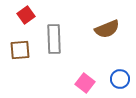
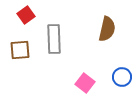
brown semicircle: rotated 55 degrees counterclockwise
blue circle: moved 2 px right, 2 px up
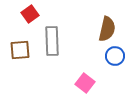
red square: moved 4 px right, 1 px up
gray rectangle: moved 2 px left, 2 px down
blue circle: moved 7 px left, 21 px up
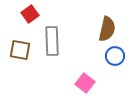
brown square: rotated 15 degrees clockwise
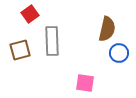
brown square: rotated 25 degrees counterclockwise
blue circle: moved 4 px right, 3 px up
pink square: rotated 30 degrees counterclockwise
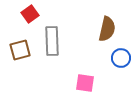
blue circle: moved 2 px right, 5 px down
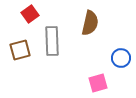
brown semicircle: moved 17 px left, 6 px up
pink square: moved 13 px right; rotated 24 degrees counterclockwise
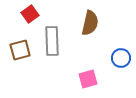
pink square: moved 10 px left, 4 px up
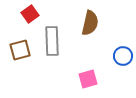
blue circle: moved 2 px right, 2 px up
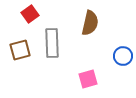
gray rectangle: moved 2 px down
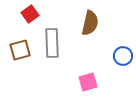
pink square: moved 3 px down
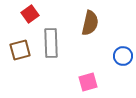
gray rectangle: moved 1 px left
